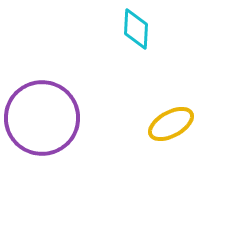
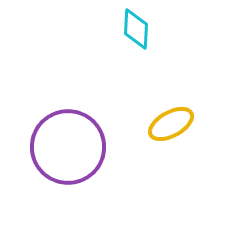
purple circle: moved 26 px right, 29 px down
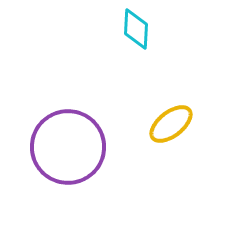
yellow ellipse: rotated 9 degrees counterclockwise
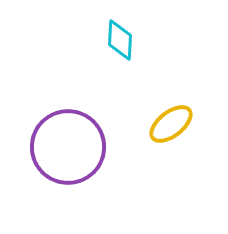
cyan diamond: moved 16 px left, 11 px down
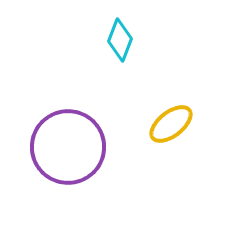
cyan diamond: rotated 18 degrees clockwise
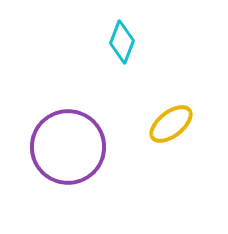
cyan diamond: moved 2 px right, 2 px down
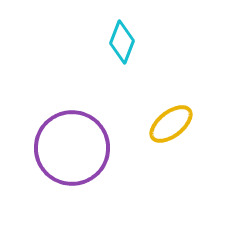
purple circle: moved 4 px right, 1 px down
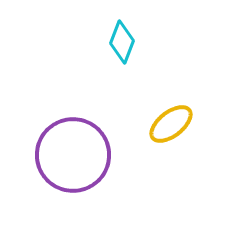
purple circle: moved 1 px right, 7 px down
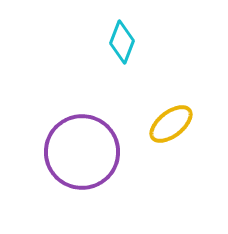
purple circle: moved 9 px right, 3 px up
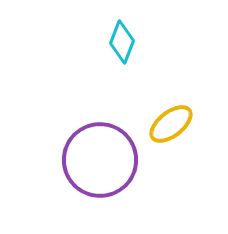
purple circle: moved 18 px right, 8 px down
